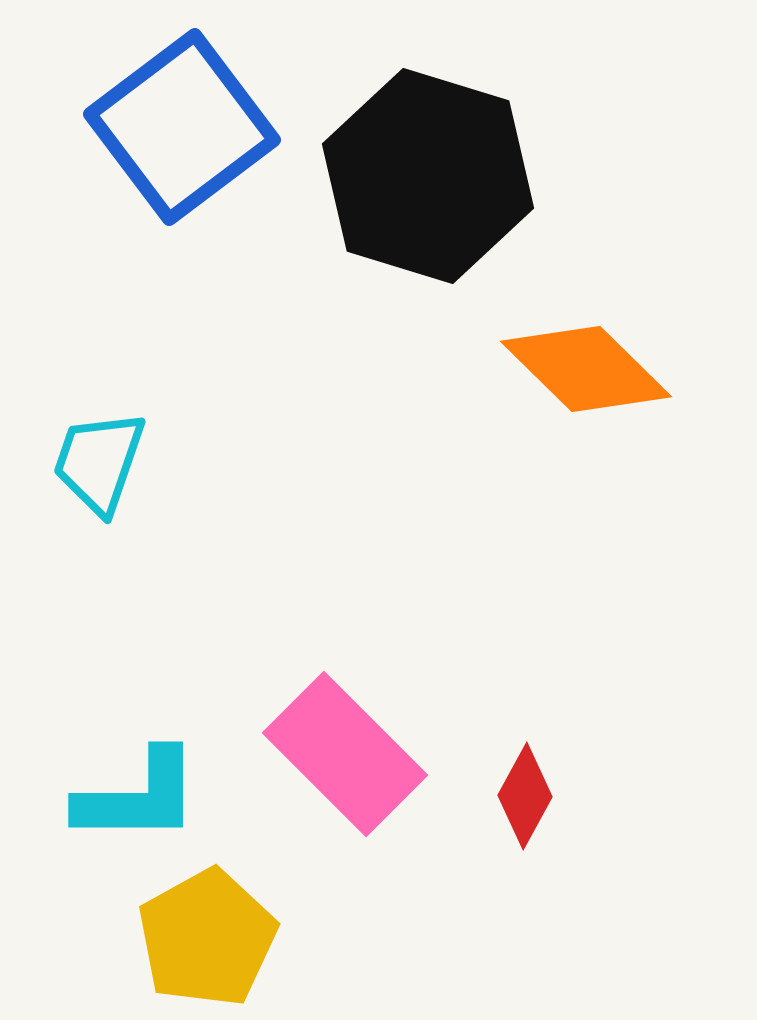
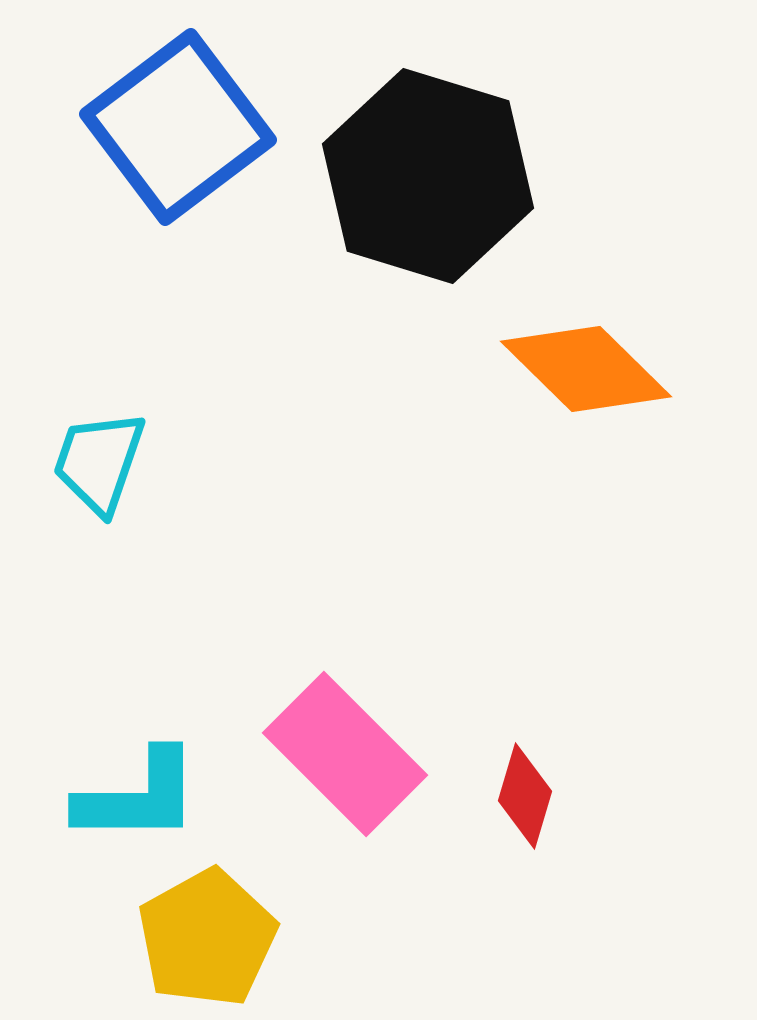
blue square: moved 4 px left
red diamond: rotated 12 degrees counterclockwise
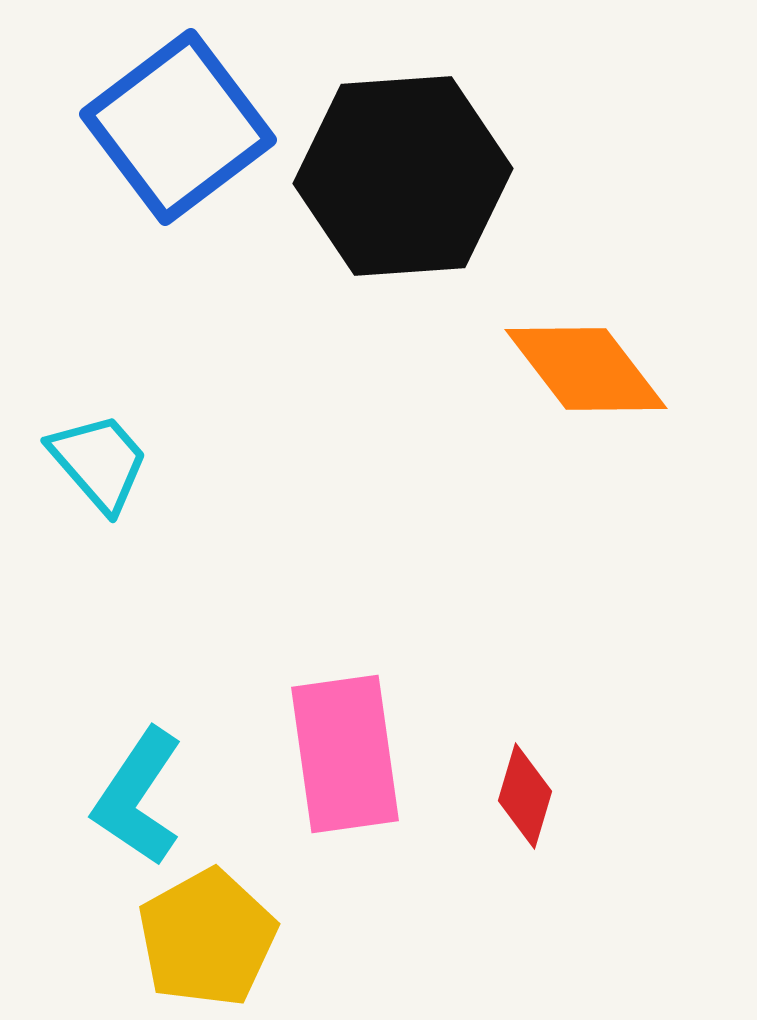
black hexagon: moved 25 px left; rotated 21 degrees counterclockwise
orange diamond: rotated 8 degrees clockwise
cyan trapezoid: rotated 120 degrees clockwise
pink rectangle: rotated 37 degrees clockwise
cyan L-shape: rotated 124 degrees clockwise
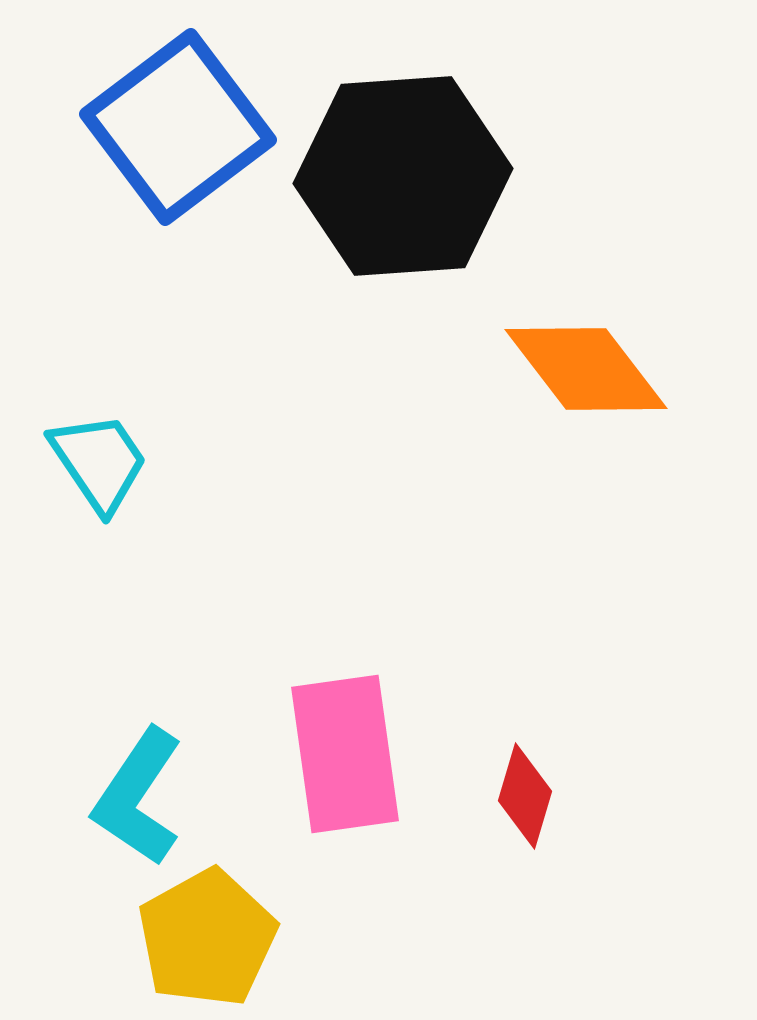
cyan trapezoid: rotated 7 degrees clockwise
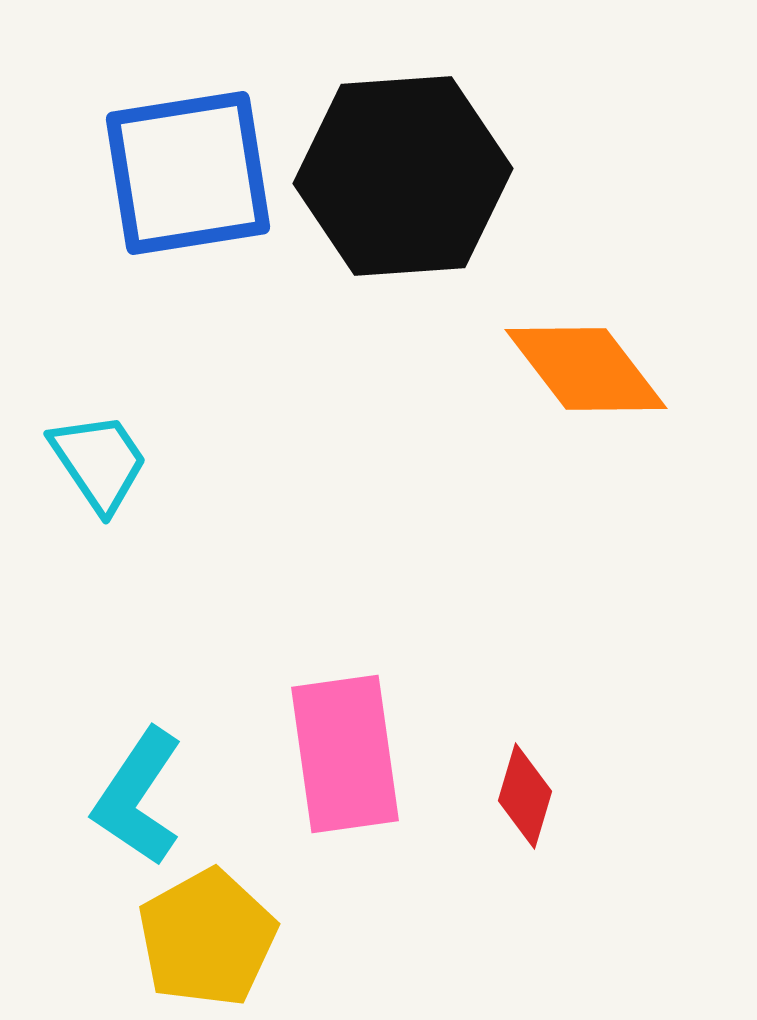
blue square: moved 10 px right, 46 px down; rotated 28 degrees clockwise
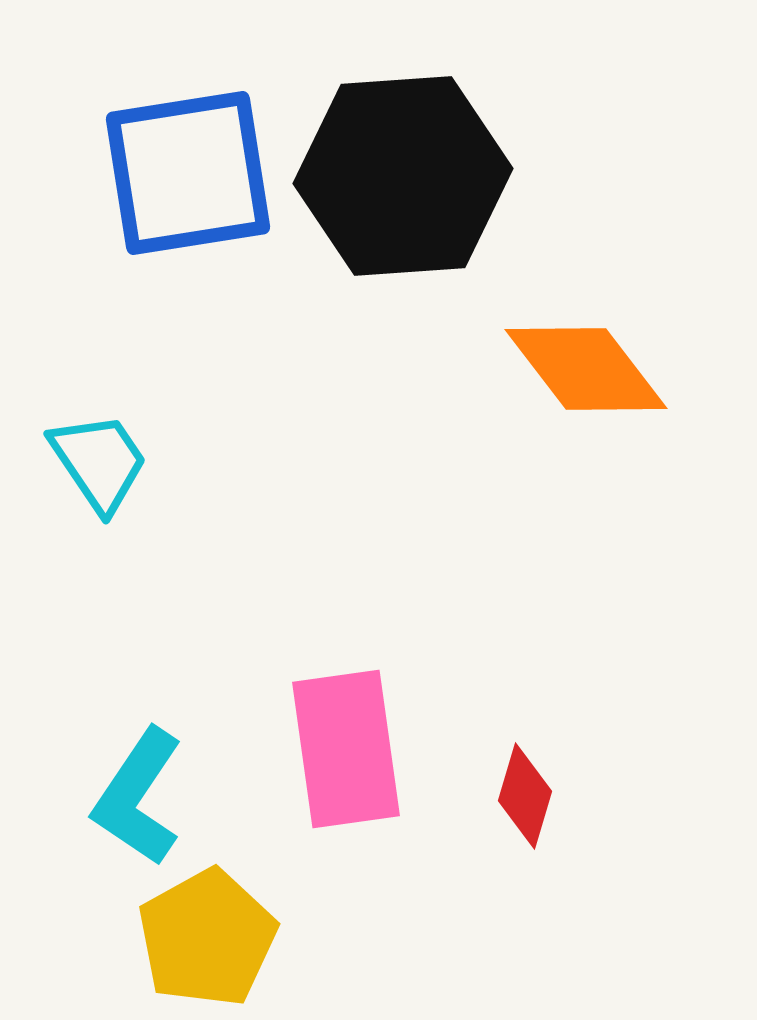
pink rectangle: moved 1 px right, 5 px up
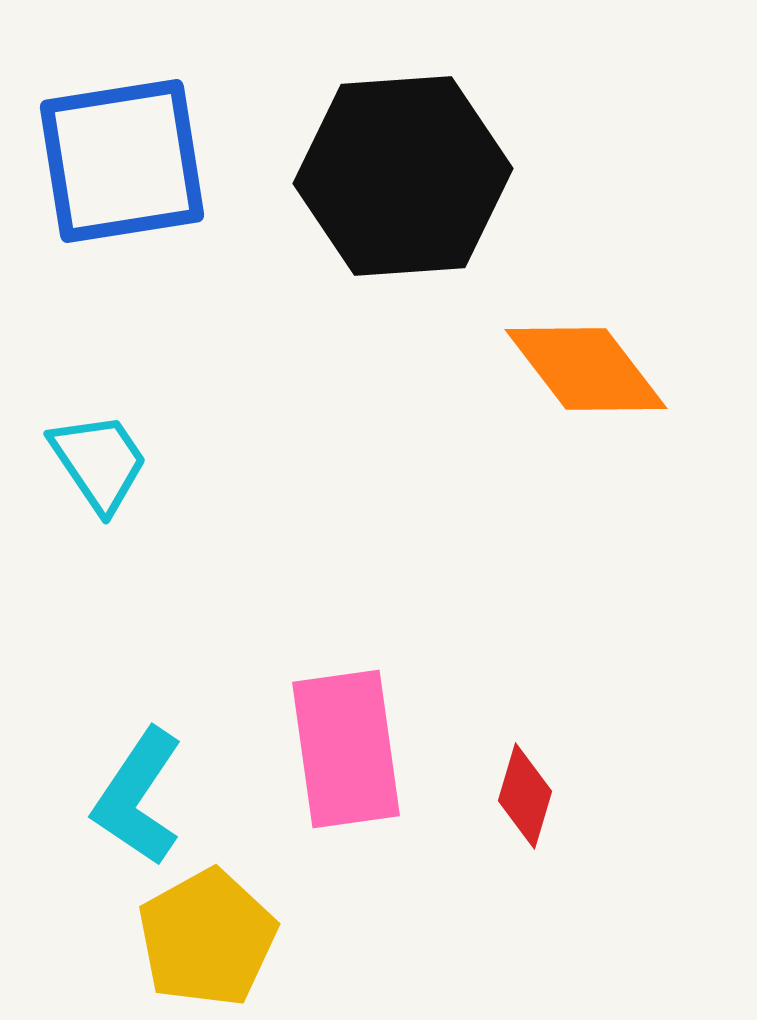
blue square: moved 66 px left, 12 px up
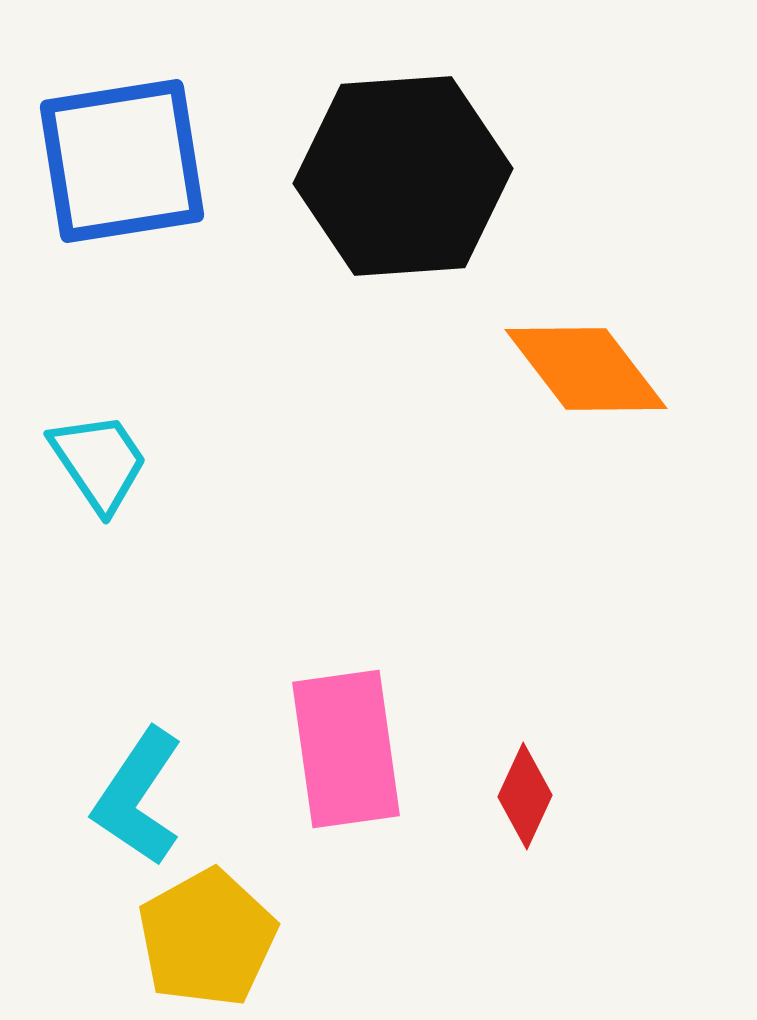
red diamond: rotated 8 degrees clockwise
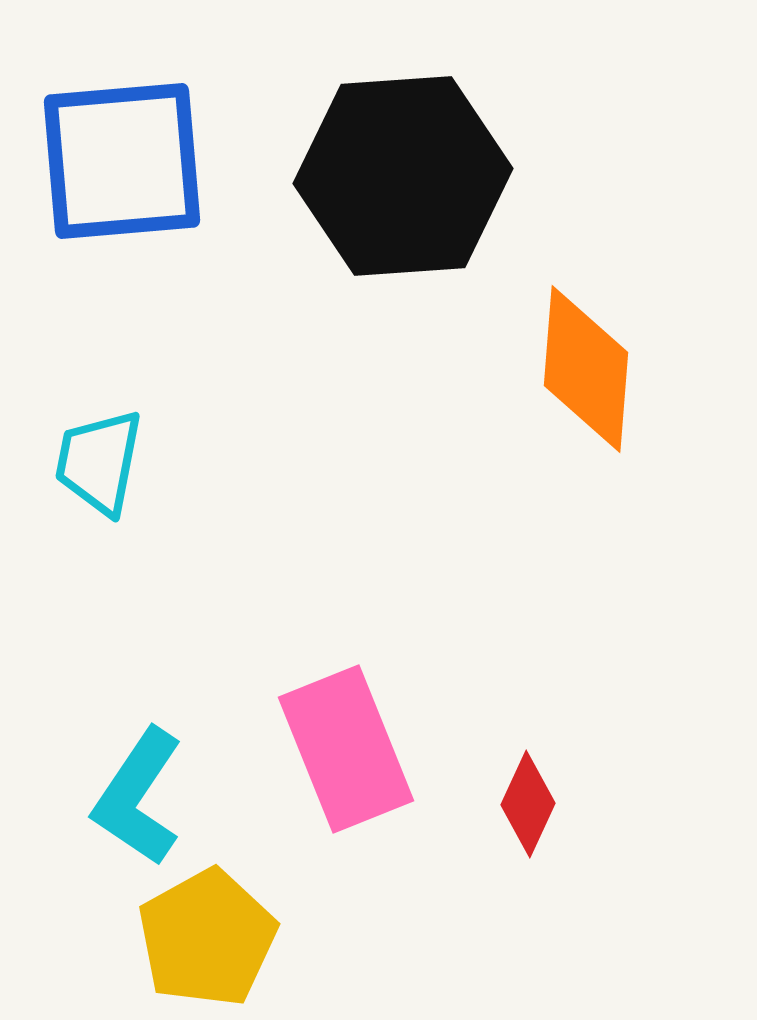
blue square: rotated 4 degrees clockwise
orange diamond: rotated 42 degrees clockwise
cyan trapezoid: rotated 135 degrees counterclockwise
pink rectangle: rotated 14 degrees counterclockwise
red diamond: moved 3 px right, 8 px down
